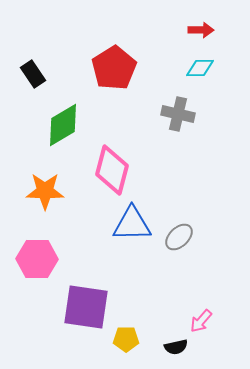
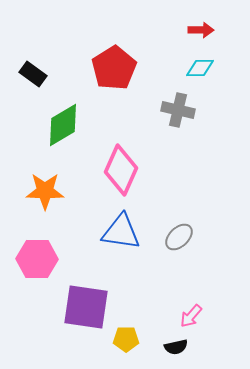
black rectangle: rotated 20 degrees counterclockwise
gray cross: moved 4 px up
pink diamond: moved 9 px right; rotated 9 degrees clockwise
blue triangle: moved 11 px left, 8 px down; rotated 9 degrees clockwise
pink arrow: moved 10 px left, 5 px up
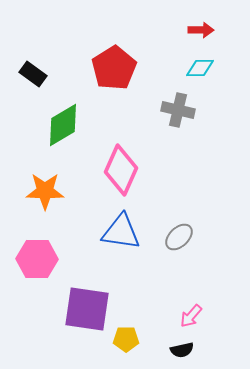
purple square: moved 1 px right, 2 px down
black semicircle: moved 6 px right, 3 px down
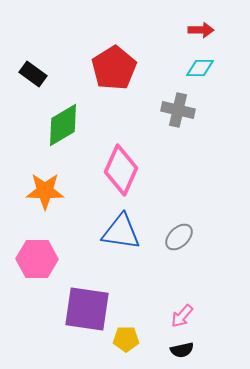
pink arrow: moved 9 px left
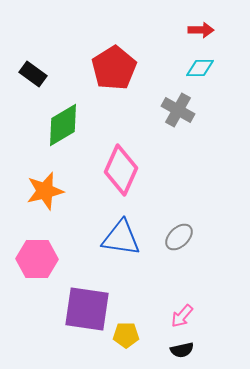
gray cross: rotated 16 degrees clockwise
orange star: rotated 15 degrees counterclockwise
blue triangle: moved 6 px down
yellow pentagon: moved 4 px up
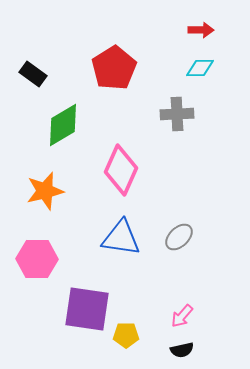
gray cross: moved 1 px left, 4 px down; rotated 32 degrees counterclockwise
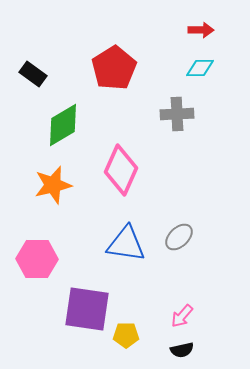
orange star: moved 8 px right, 6 px up
blue triangle: moved 5 px right, 6 px down
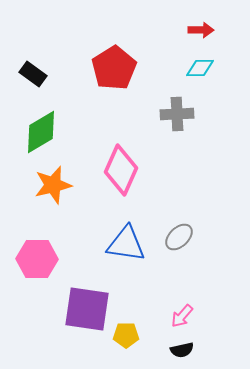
green diamond: moved 22 px left, 7 px down
